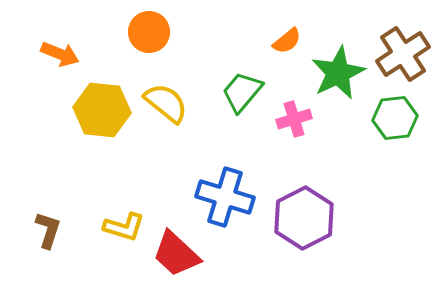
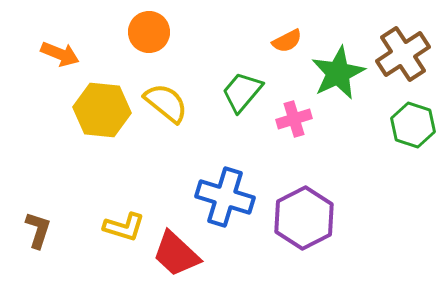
orange semicircle: rotated 12 degrees clockwise
green hexagon: moved 18 px right, 7 px down; rotated 24 degrees clockwise
brown L-shape: moved 10 px left
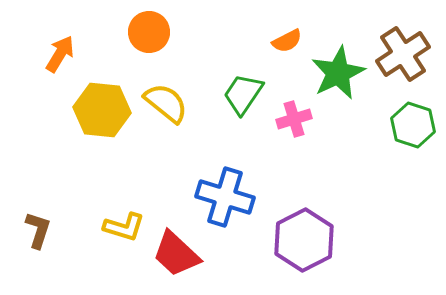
orange arrow: rotated 81 degrees counterclockwise
green trapezoid: moved 1 px right, 2 px down; rotated 6 degrees counterclockwise
purple hexagon: moved 22 px down
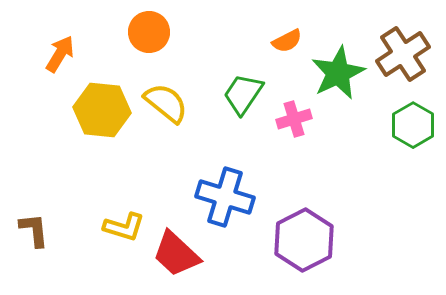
green hexagon: rotated 12 degrees clockwise
brown L-shape: moved 4 px left; rotated 24 degrees counterclockwise
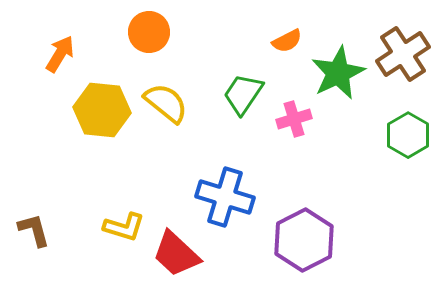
green hexagon: moved 5 px left, 10 px down
brown L-shape: rotated 9 degrees counterclockwise
